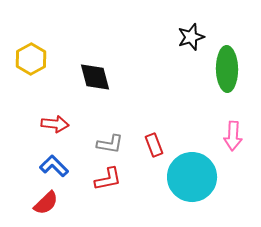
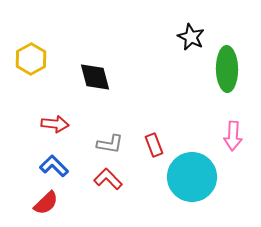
black star: rotated 28 degrees counterclockwise
red L-shape: rotated 124 degrees counterclockwise
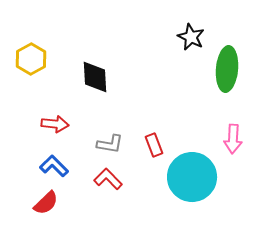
green ellipse: rotated 6 degrees clockwise
black diamond: rotated 12 degrees clockwise
pink arrow: moved 3 px down
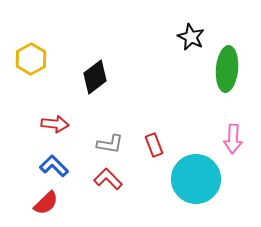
black diamond: rotated 56 degrees clockwise
cyan circle: moved 4 px right, 2 px down
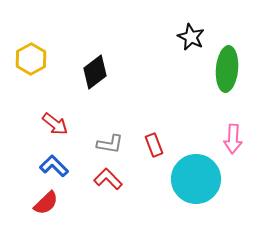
black diamond: moved 5 px up
red arrow: rotated 32 degrees clockwise
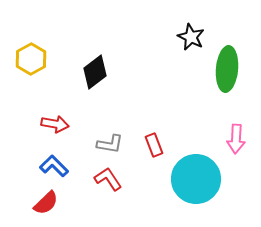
red arrow: rotated 28 degrees counterclockwise
pink arrow: moved 3 px right
red L-shape: rotated 12 degrees clockwise
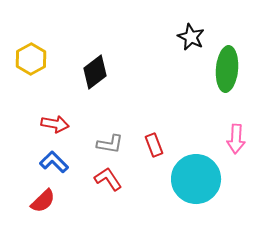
blue L-shape: moved 4 px up
red semicircle: moved 3 px left, 2 px up
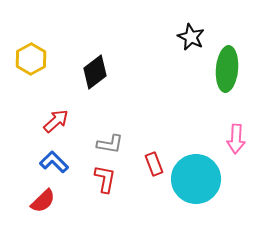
red arrow: moved 1 px right, 3 px up; rotated 52 degrees counterclockwise
red rectangle: moved 19 px down
red L-shape: moved 3 px left; rotated 44 degrees clockwise
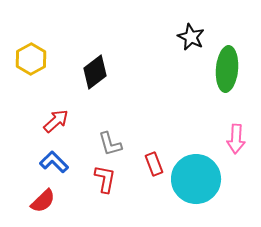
gray L-shape: rotated 64 degrees clockwise
